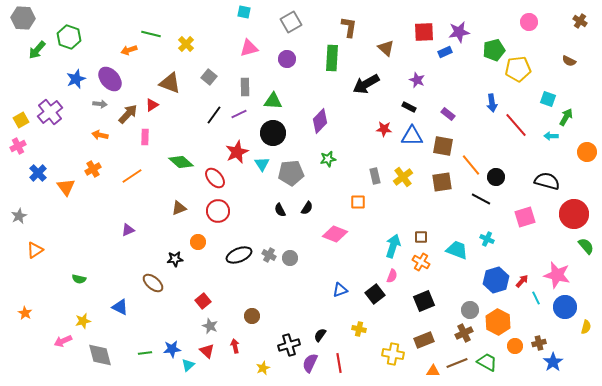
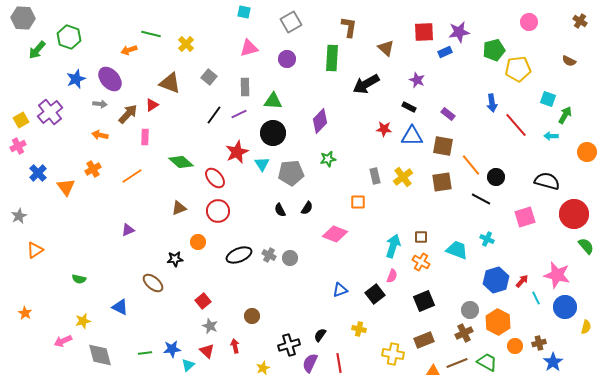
green arrow at (566, 117): moved 1 px left, 2 px up
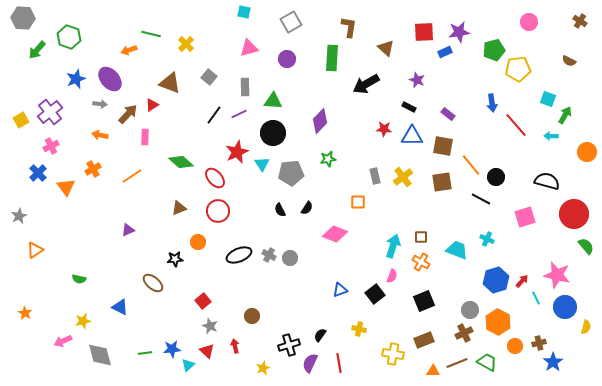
pink cross at (18, 146): moved 33 px right
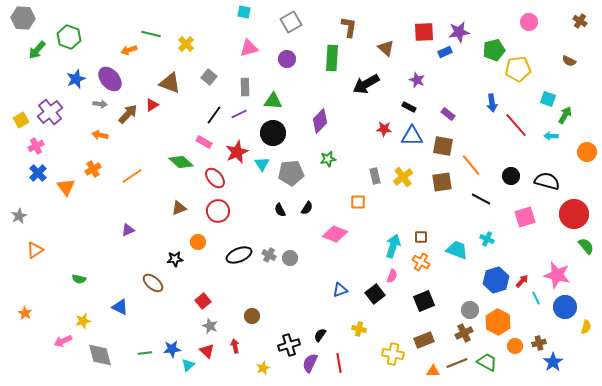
pink rectangle at (145, 137): moved 59 px right, 5 px down; rotated 63 degrees counterclockwise
pink cross at (51, 146): moved 15 px left
black circle at (496, 177): moved 15 px right, 1 px up
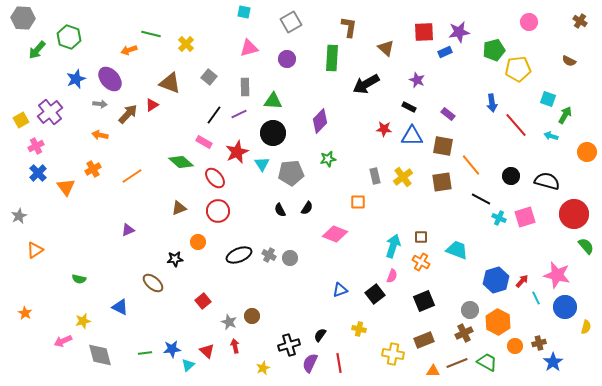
cyan arrow at (551, 136): rotated 16 degrees clockwise
cyan cross at (487, 239): moved 12 px right, 21 px up
gray star at (210, 326): moved 19 px right, 4 px up
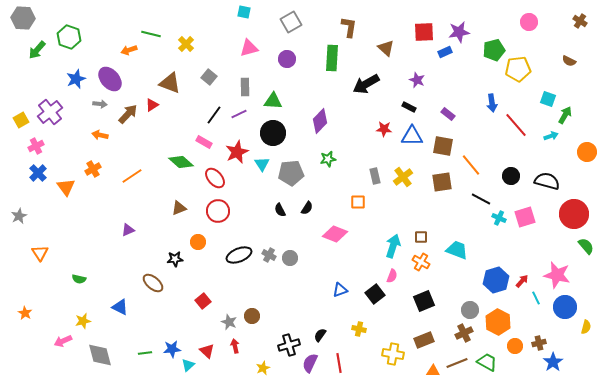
cyan arrow at (551, 136): rotated 144 degrees clockwise
orange triangle at (35, 250): moved 5 px right, 3 px down; rotated 30 degrees counterclockwise
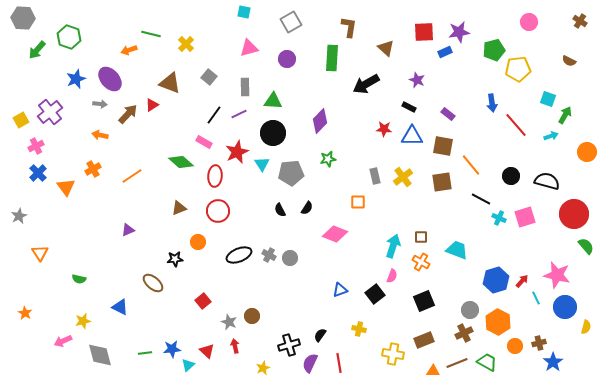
red ellipse at (215, 178): moved 2 px up; rotated 45 degrees clockwise
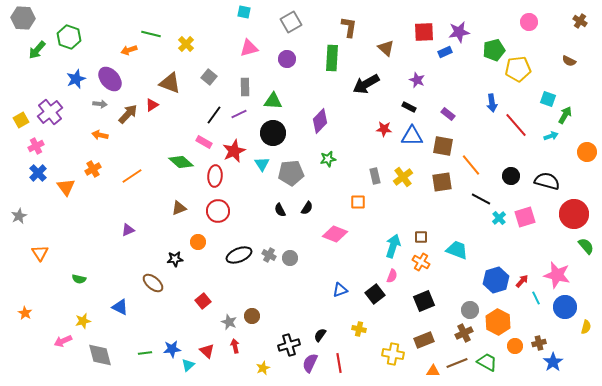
red star at (237, 152): moved 3 px left, 1 px up
cyan cross at (499, 218): rotated 24 degrees clockwise
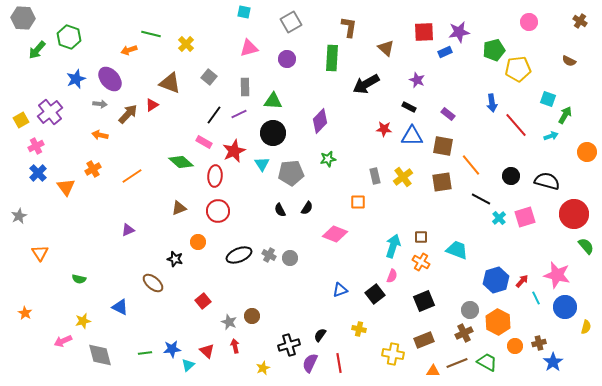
black star at (175, 259): rotated 21 degrees clockwise
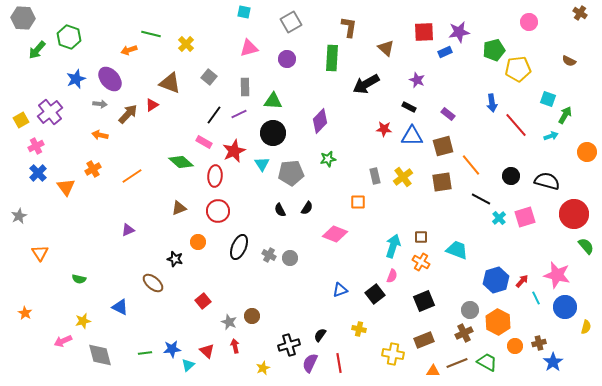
brown cross at (580, 21): moved 8 px up
brown square at (443, 146): rotated 25 degrees counterclockwise
black ellipse at (239, 255): moved 8 px up; rotated 45 degrees counterclockwise
